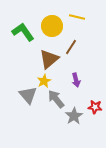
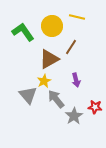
brown triangle: rotated 10 degrees clockwise
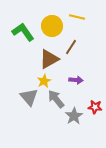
purple arrow: rotated 72 degrees counterclockwise
gray triangle: moved 1 px right, 2 px down
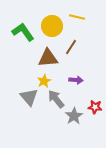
brown triangle: moved 1 px left, 1 px up; rotated 25 degrees clockwise
